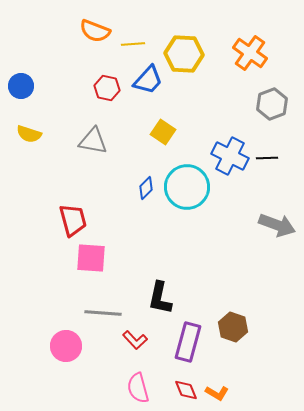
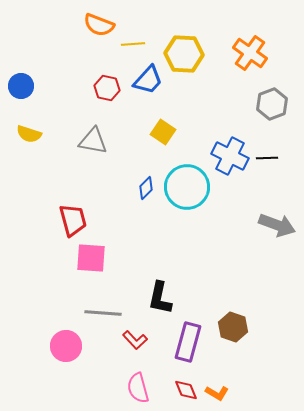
orange semicircle: moved 4 px right, 6 px up
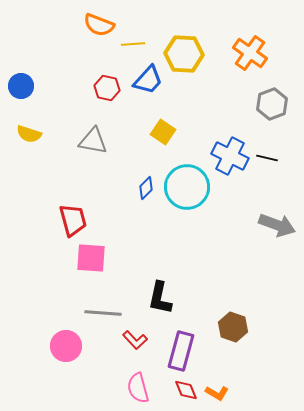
black line: rotated 15 degrees clockwise
purple rectangle: moved 7 px left, 9 px down
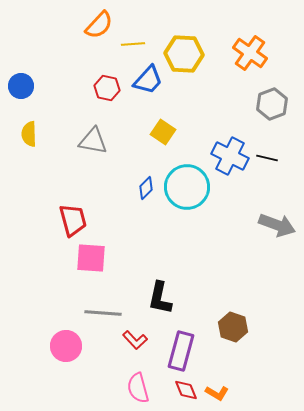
orange semicircle: rotated 68 degrees counterclockwise
yellow semicircle: rotated 70 degrees clockwise
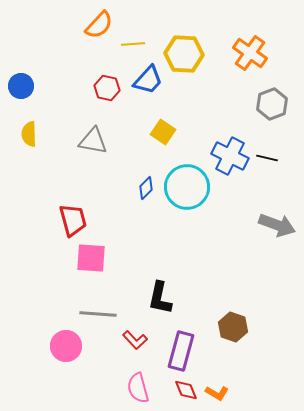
gray line: moved 5 px left, 1 px down
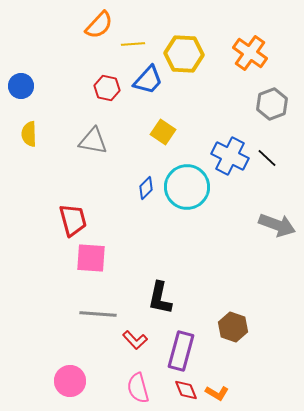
black line: rotated 30 degrees clockwise
pink circle: moved 4 px right, 35 px down
